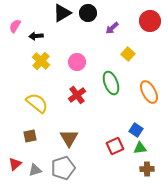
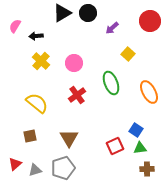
pink circle: moved 3 px left, 1 px down
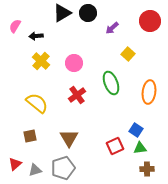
orange ellipse: rotated 35 degrees clockwise
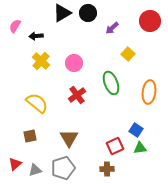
brown cross: moved 40 px left
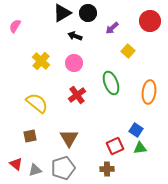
black arrow: moved 39 px right; rotated 24 degrees clockwise
yellow square: moved 3 px up
red triangle: moved 1 px right; rotated 40 degrees counterclockwise
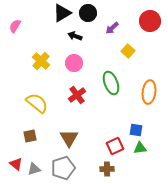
blue square: rotated 24 degrees counterclockwise
gray triangle: moved 1 px left, 1 px up
